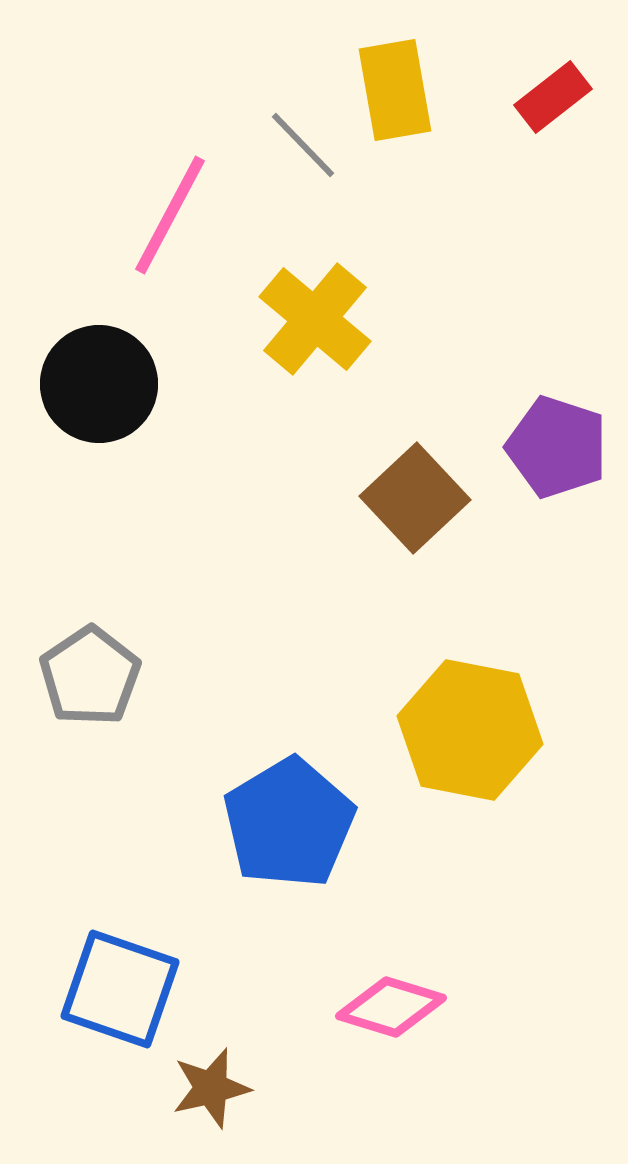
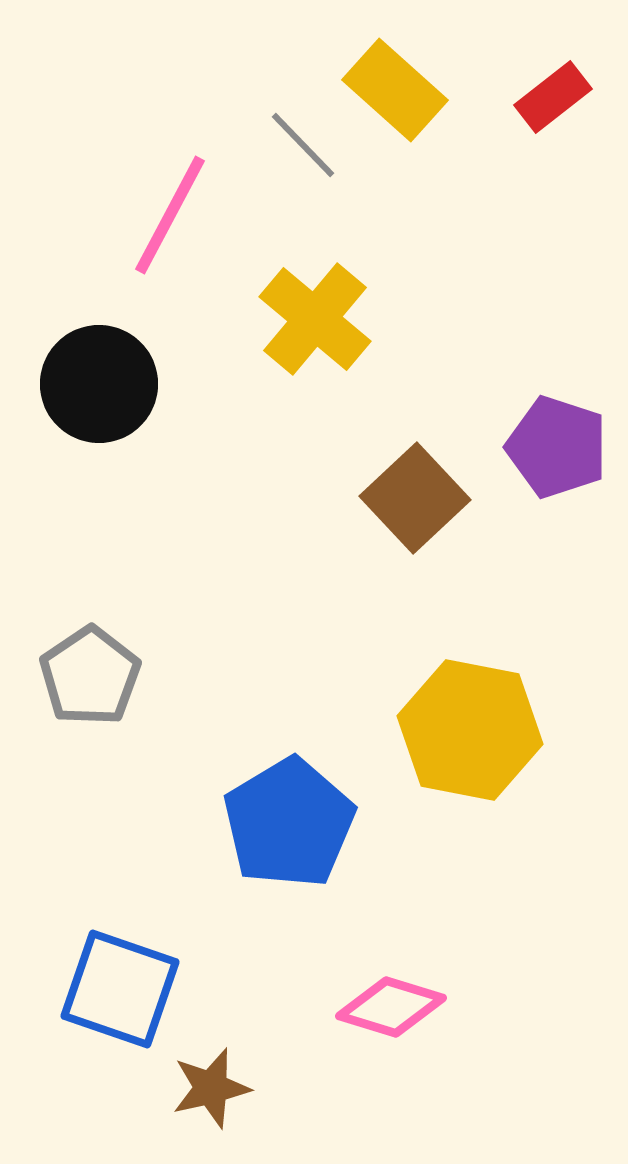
yellow rectangle: rotated 38 degrees counterclockwise
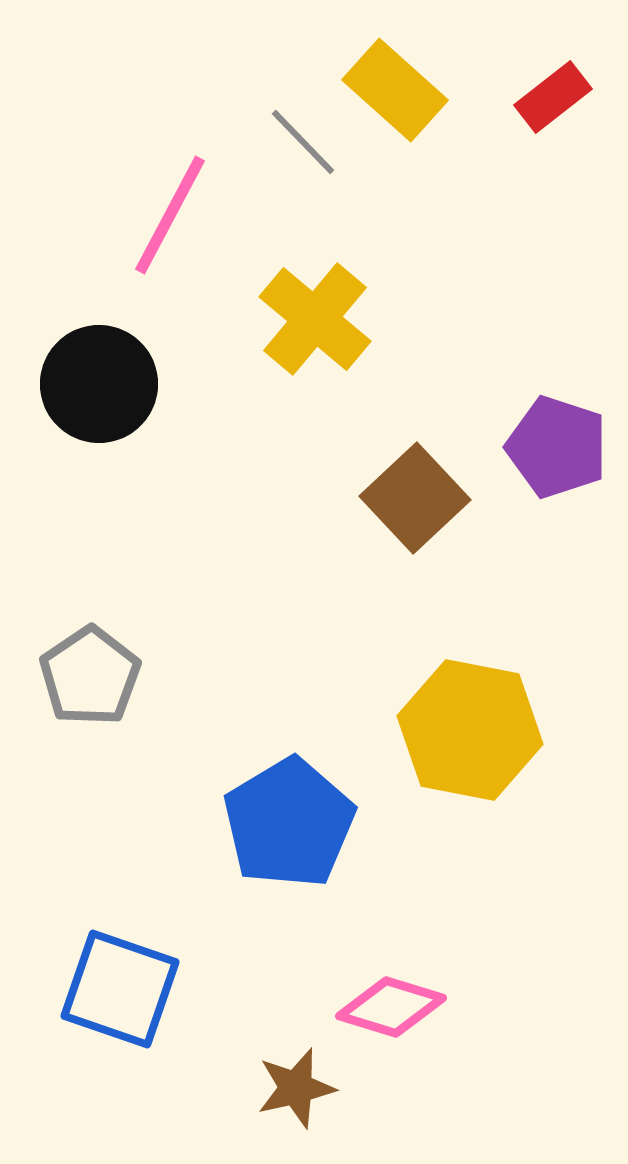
gray line: moved 3 px up
brown star: moved 85 px right
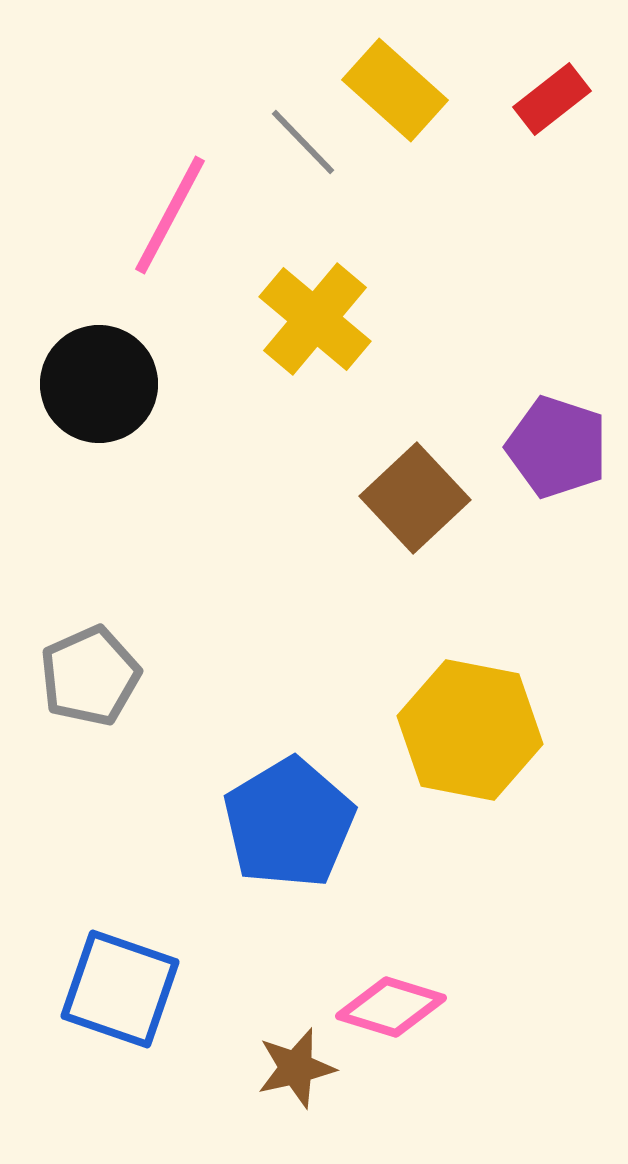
red rectangle: moved 1 px left, 2 px down
gray pentagon: rotated 10 degrees clockwise
brown star: moved 20 px up
